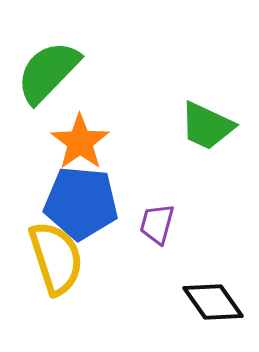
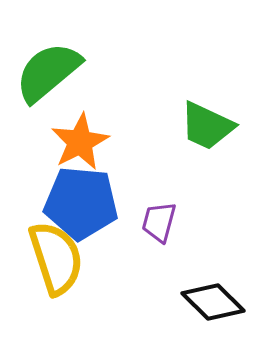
green semicircle: rotated 6 degrees clockwise
orange star: rotated 8 degrees clockwise
purple trapezoid: moved 2 px right, 2 px up
black diamond: rotated 10 degrees counterclockwise
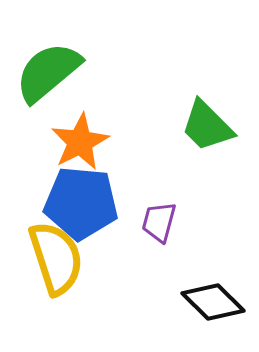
green trapezoid: rotated 20 degrees clockwise
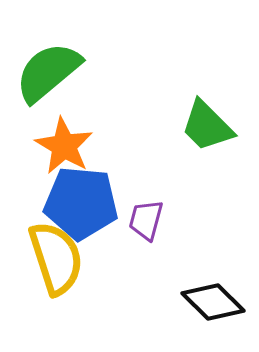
orange star: moved 16 px left, 4 px down; rotated 14 degrees counterclockwise
purple trapezoid: moved 13 px left, 2 px up
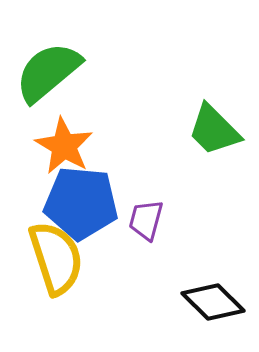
green trapezoid: moved 7 px right, 4 px down
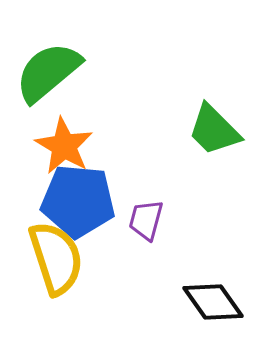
blue pentagon: moved 3 px left, 2 px up
black diamond: rotated 10 degrees clockwise
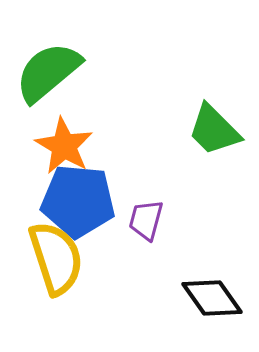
black diamond: moved 1 px left, 4 px up
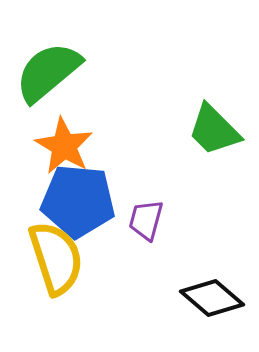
black diamond: rotated 14 degrees counterclockwise
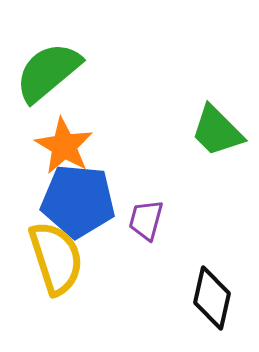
green trapezoid: moved 3 px right, 1 px down
black diamond: rotated 62 degrees clockwise
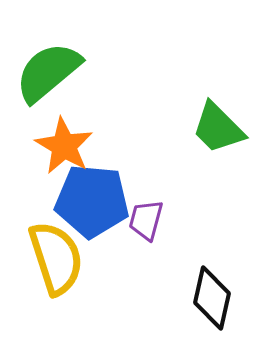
green trapezoid: moved 1 px right, 3 px up
blue pentagon: moved 14 px right
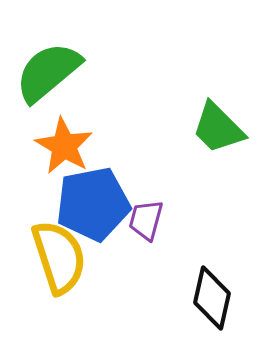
blue pentagon: moved 1 px right, 3 px down; rotated 16 degrees counterclockwise
yellow semicircle: moved 3 px right, 1 px up
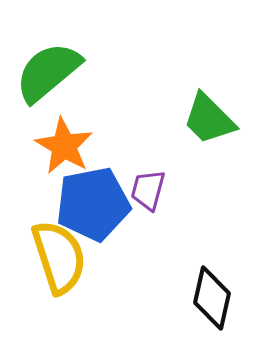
green trapezoid: moved 9 px left, 9 px up
purple trapezoid: moved 2 px right, 30 px up
